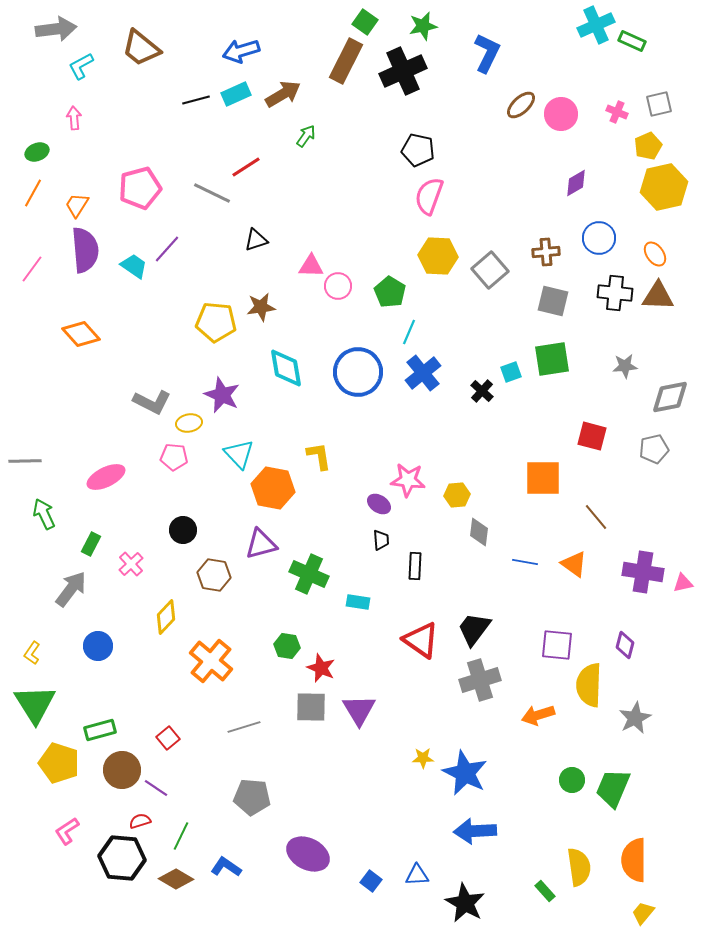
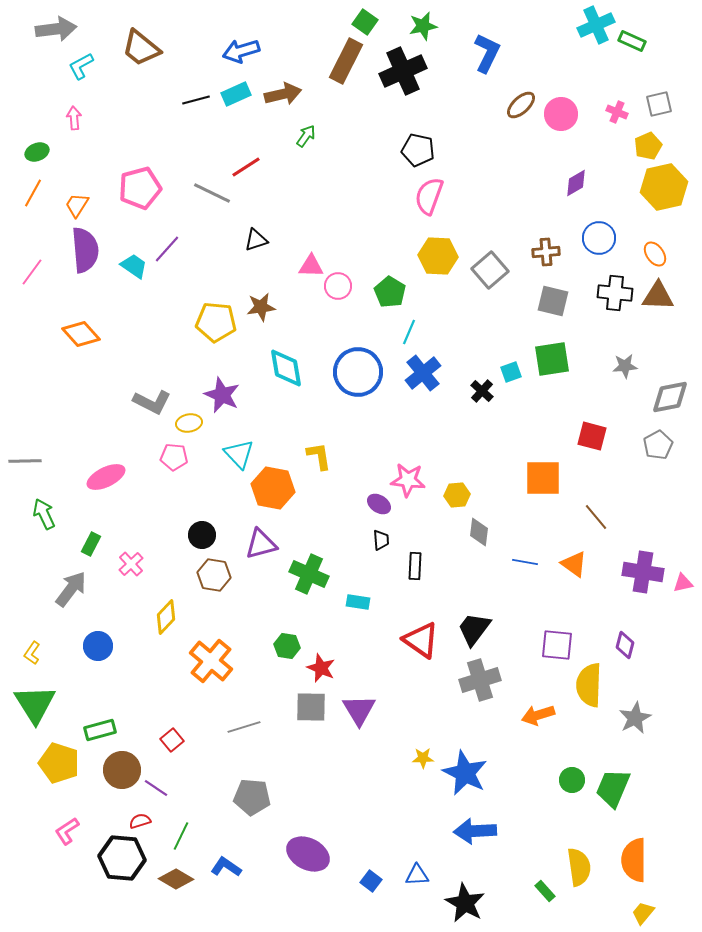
brown arrow at (283, 94): rotated 18 degrees clockwise
pink line at (32, 269): moved 3 px down
gray pentagon at (654, 449): moved 4 px right, 4 px up; rotated 16 degrees counterclockwise
black circle at (183, 530): moved 19 px right, 5 px down
red square at (168, 738): moved 4 px right, 2 px down
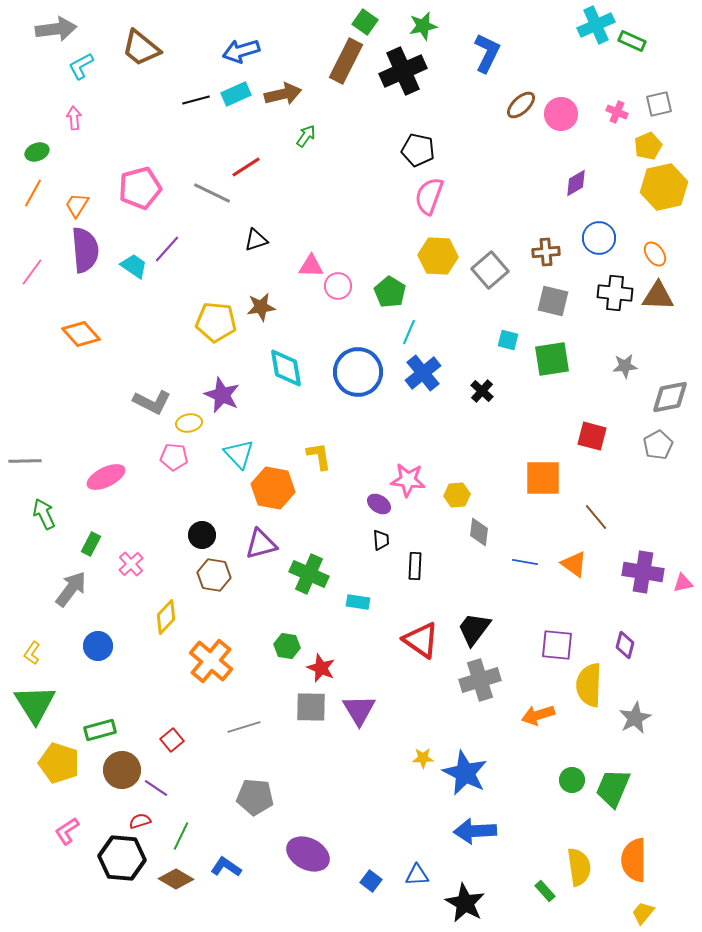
cyan square at (511, 372): moved 3 px left, 32 px up; rotated 35 degrees clockwise
gray pentagon at (252, 797): moved 3 px right
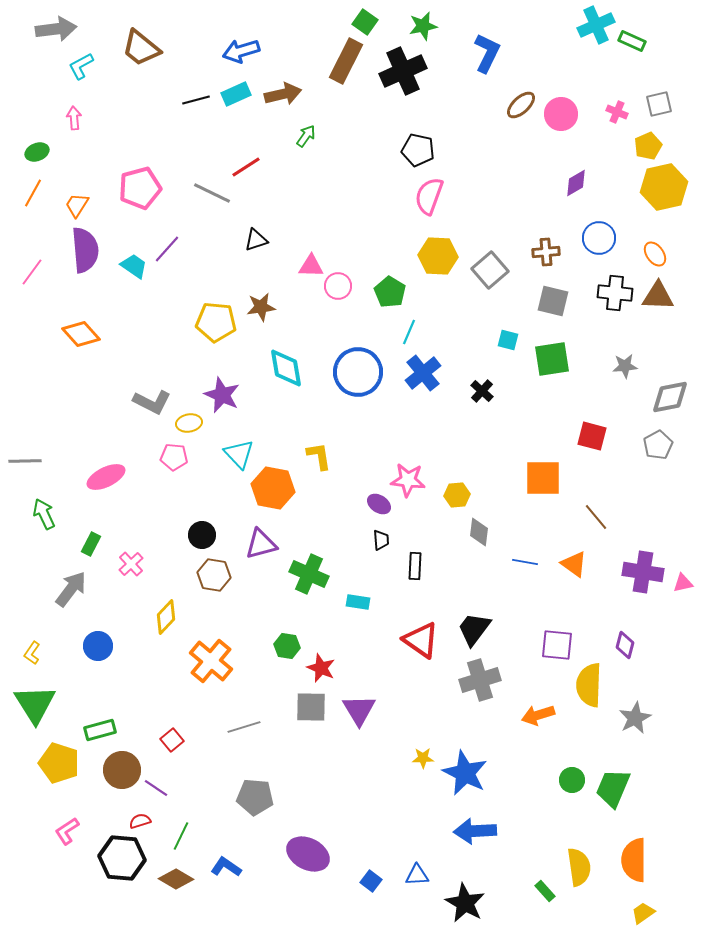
yellow trapezoid at (643, 913): rotated 15 degrees clockwise
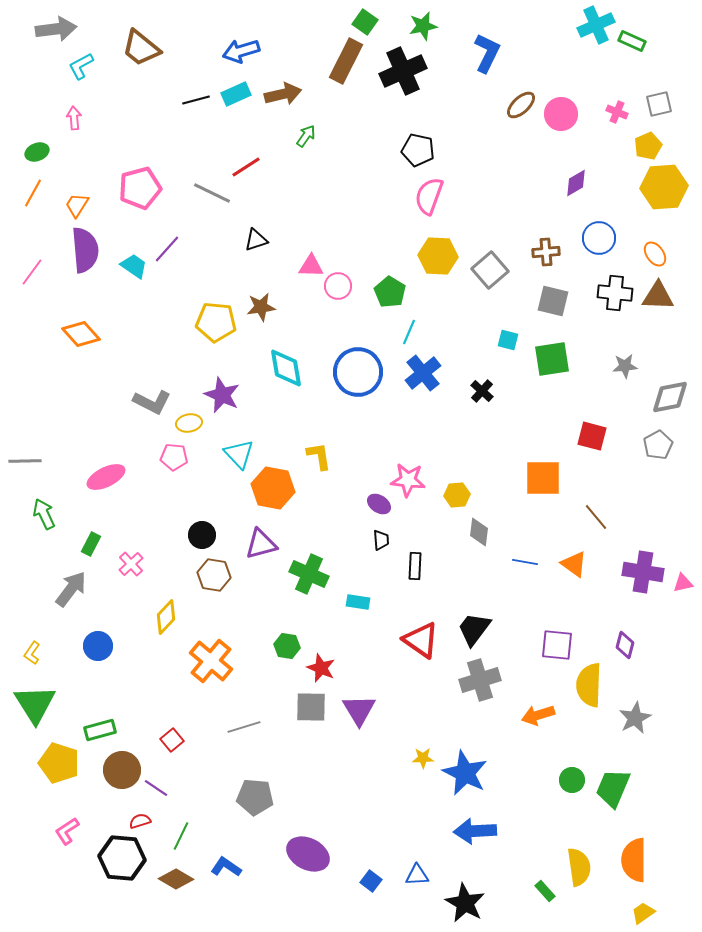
yellow hexagon at (664, 187): rotated 9 degrees clockwise
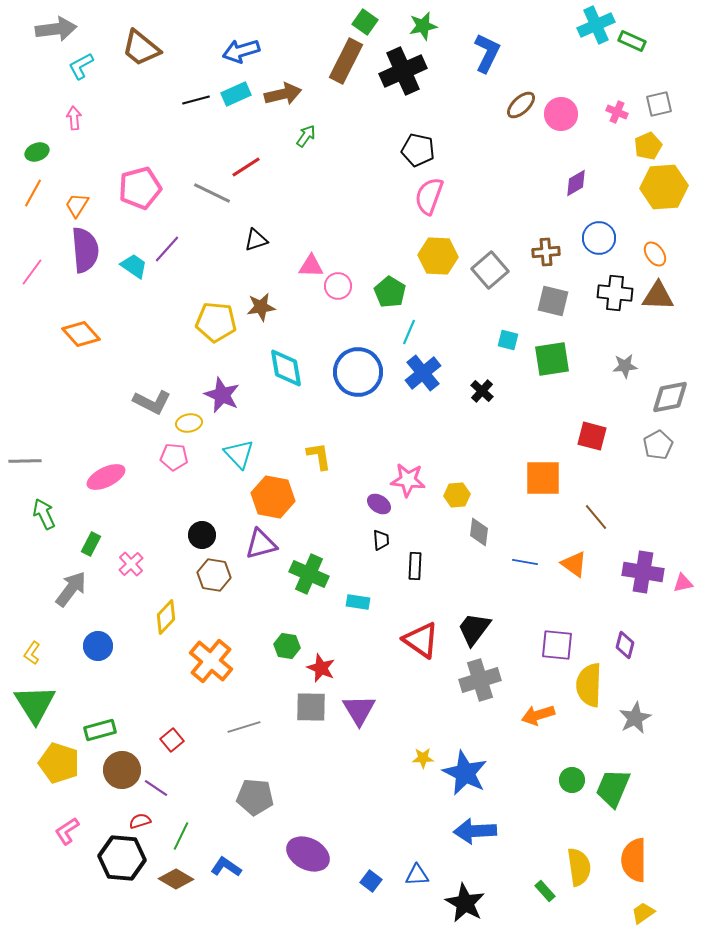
orange hexagon at (273, 488): moved 9 px down
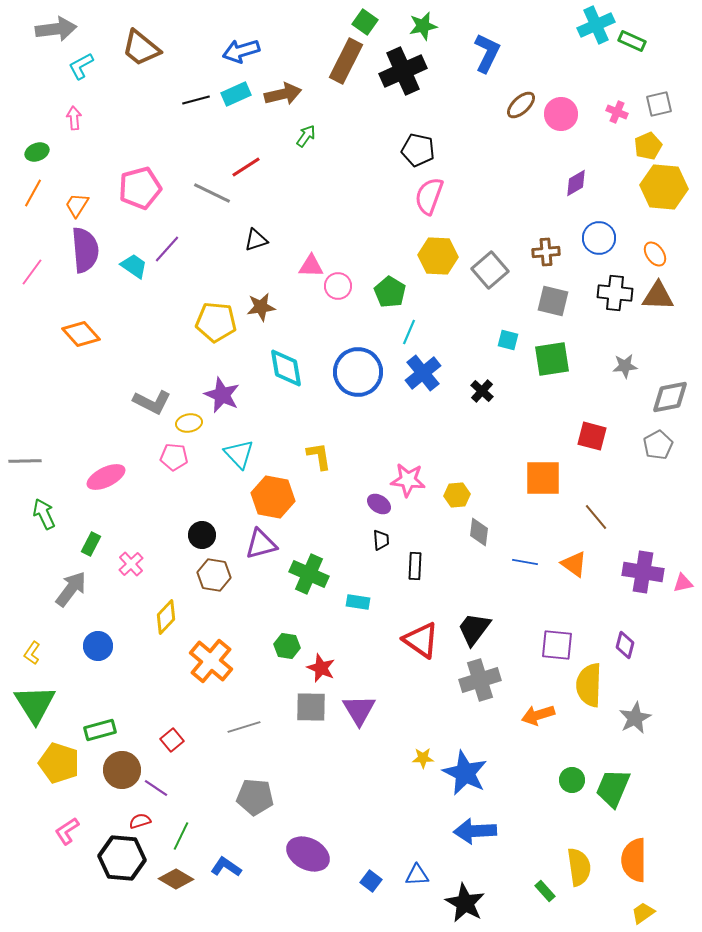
yellow hexagon at (664, 187): rotated 9 degrees clockwise
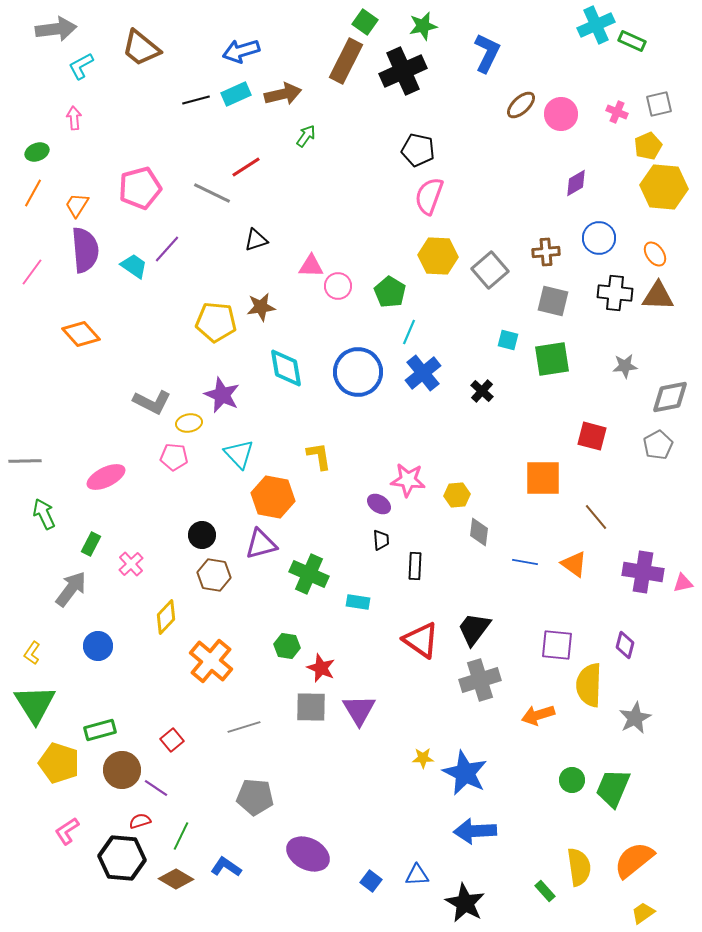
orange semicircle at (634, 860): rotated 51 degrees clockwise
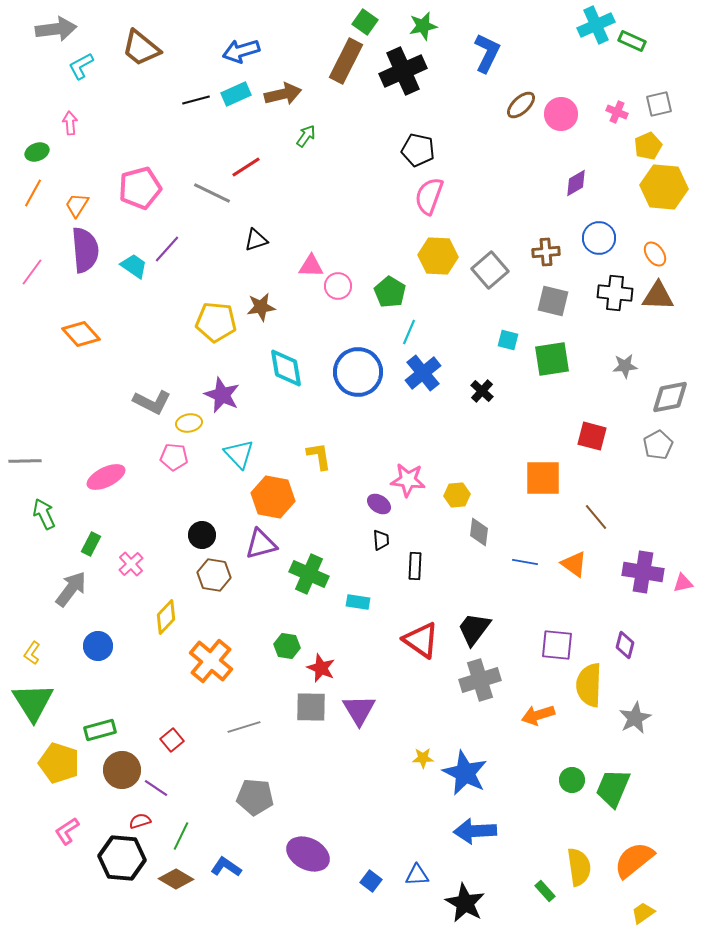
pink arrow at (74, 118): moved 4 px left, 5 px down
green triangle at (35, 704): moved 2 px left, 2 px up
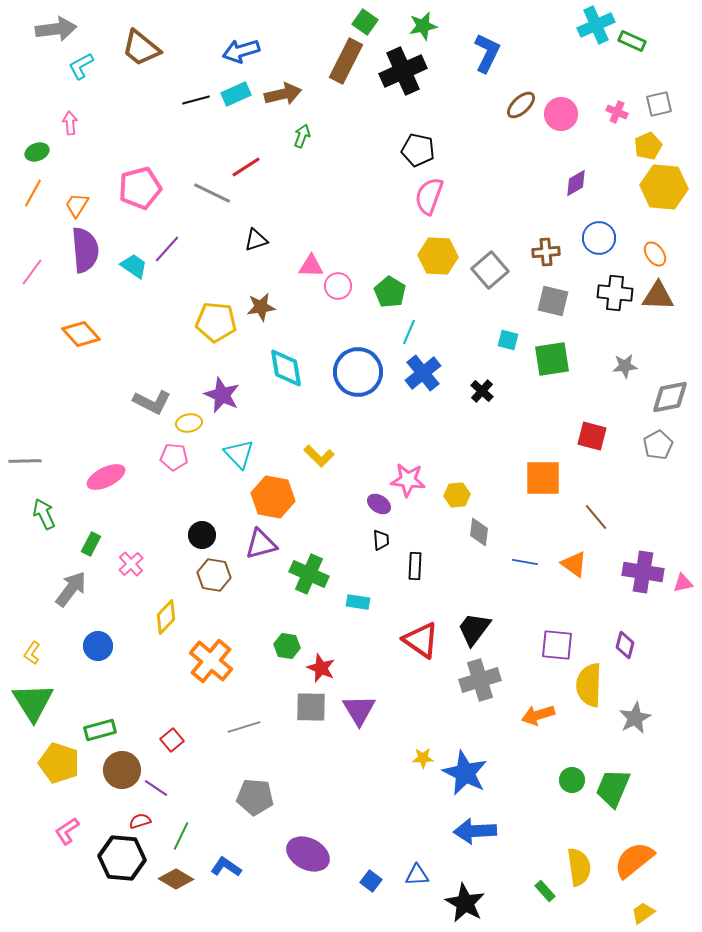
green arrow at (306, 136): moved 4 px left; rotated 15 degrees counterclockwise
yellow L-shape at (319, 456): rotated 144 degrees clockwise
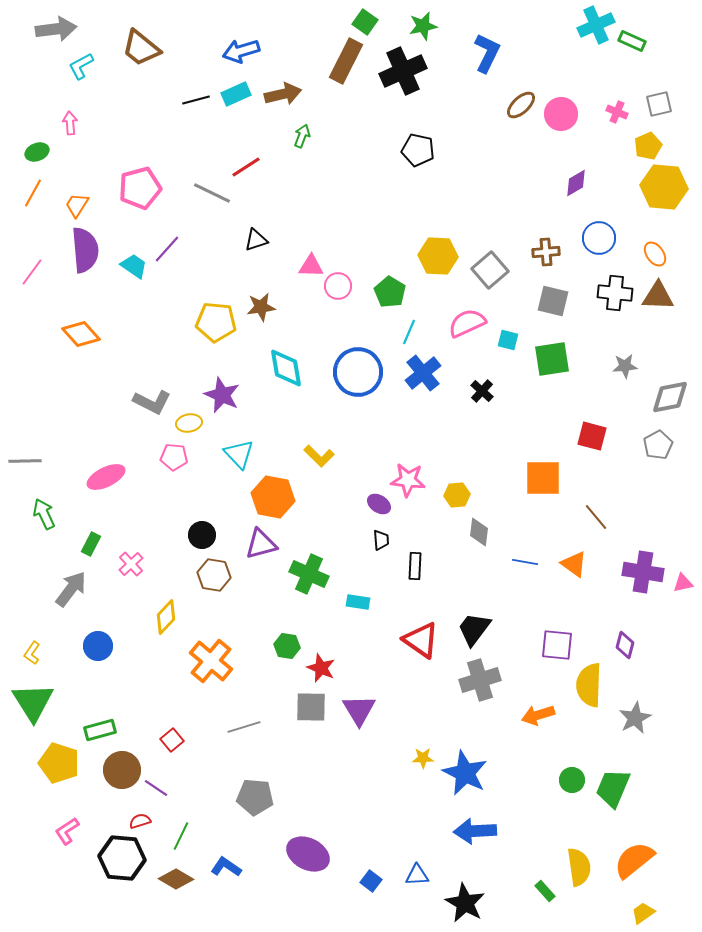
pink semicircle at (429, 196): moved 38 px right, 127 px down; rotated 45 degrees clockwise
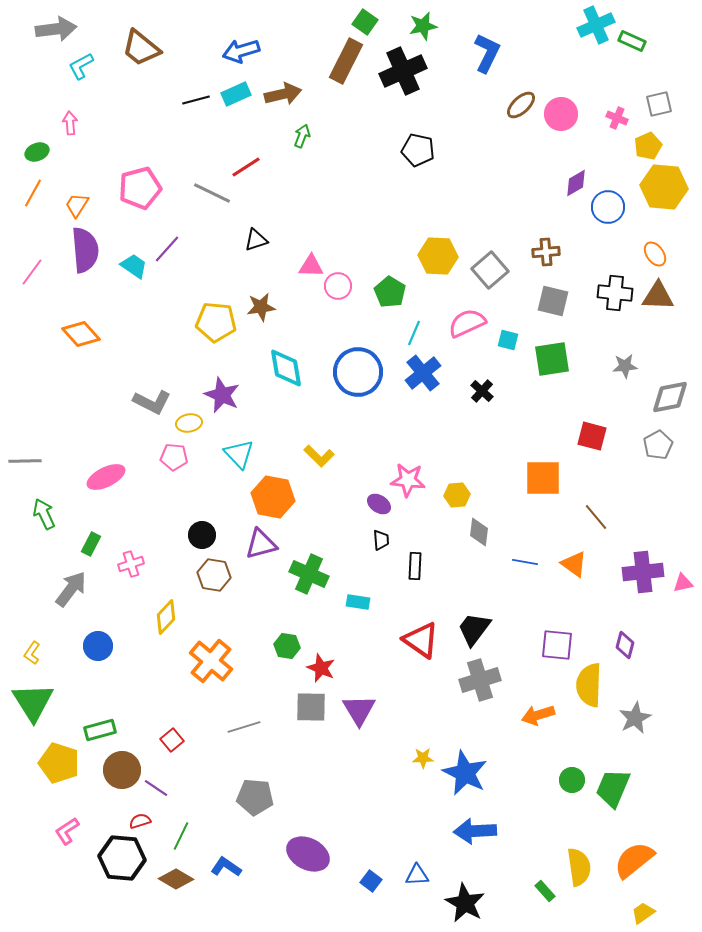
pink cross at (617, 112): moved 6 px down
blue circle at (599, 238): moved 9 px right, 31 px up
cyan line at (409, 332): moved 5 px right, 1 px down
pink cross at (131, 564): rotated 25 degrees clockwise
purple cross at (643, 572): rotated 15 degrees counterclockwise
